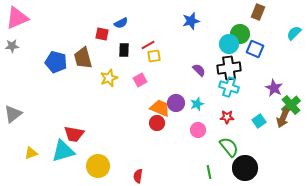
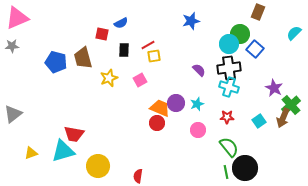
blue square: rotated 18 degrees clockwise
green line: moved 17 px right
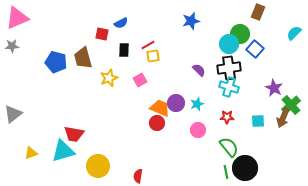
yellow square: moved 1 px left
cyan square: moved 1 px left; rotated 32 degrees clockwise
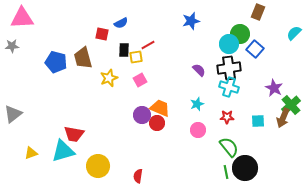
pink triangle: moved 5 px right; rotated 20 degrees clockwise
yellow square: moved 17 px left, 1 px down
purple circle: moved 34 px left, 12 px down
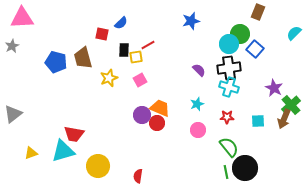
blue semicircle: rotated 16 degrees counterclockwise
gray star: rotated 24 degrees counterclockwise
brown arrow: moved 1 px right, 1 px down
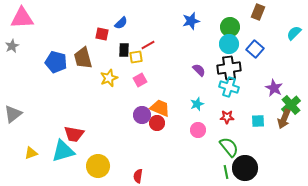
green circle: moved 10 px left, 7 px up
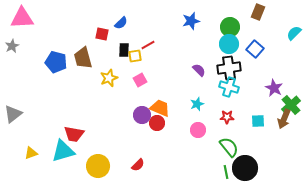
yellow square: moved 1 px left, 1 px up
red semicircle: moved 11 px up; rotated 144 degrees counterclockwise
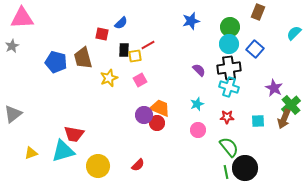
purple circle: moved 2 px right
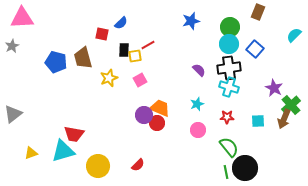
cyan semicircle: moved 2 px down
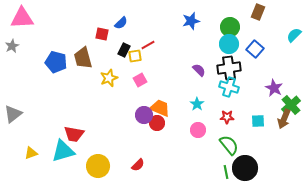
black rectangle: rotated 24 degrees clockwise
cyan star: rotated 16 degrees counterclockwise
green semicircle: moved 2 px up
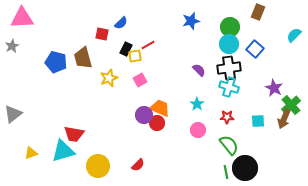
black rectangle: moved 2 px right, 1 px up
